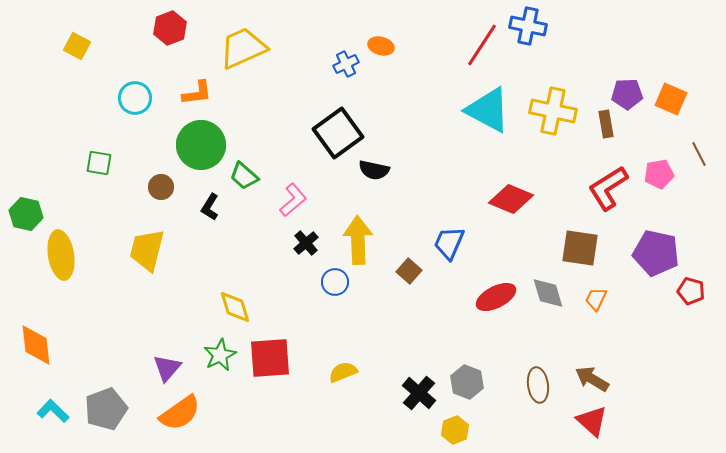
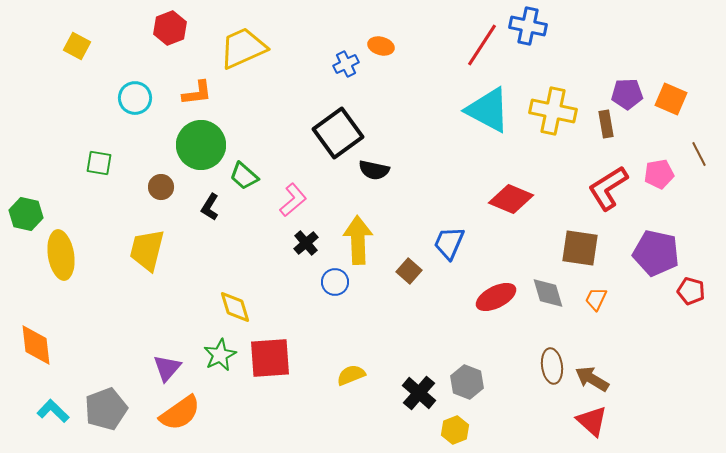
yellow semicircle at (343, 372): moved 8 px right, 3 px down
brown ellipse at (538, 385): moved 14 px right, 19 px up
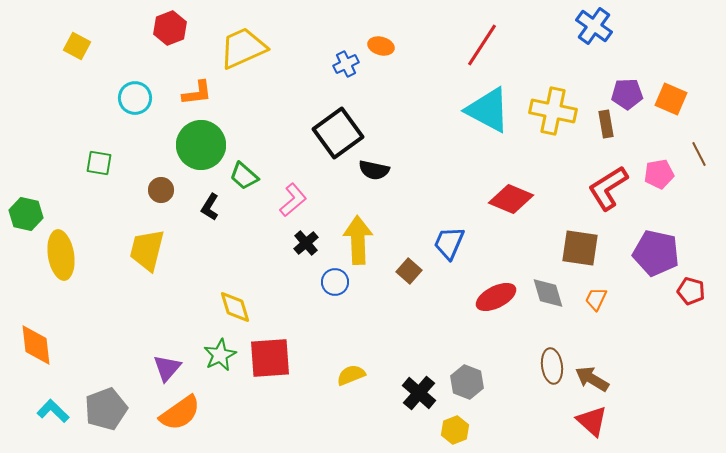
blue cross at (528, 26): moved 66 px right; rotated 24 degrees clockwise
brown circle at (161, 187): moved 3 px down
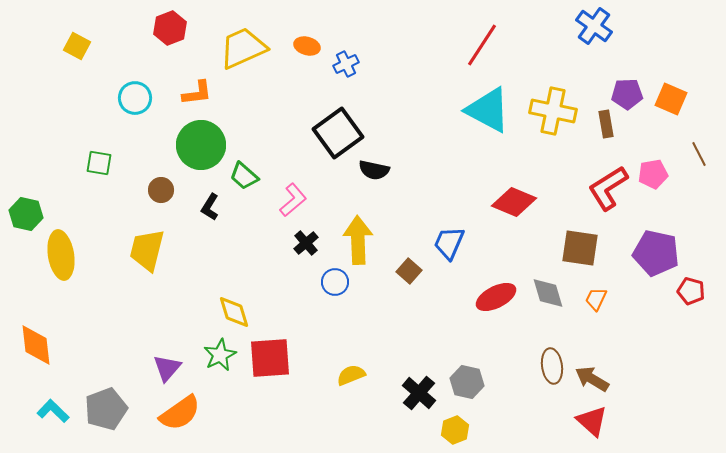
orange ellipse at (381, 46): moved 74 px left
pink pentagon at (659, 174): moved 6 px left
red diamond at (511, 199): moved 3 px right, 3 px down
yellow diamond at (235, 307): moved 1 px left, 5 px down
gray hexagon at (467, 382): rotated 8 degrees counterclockwise
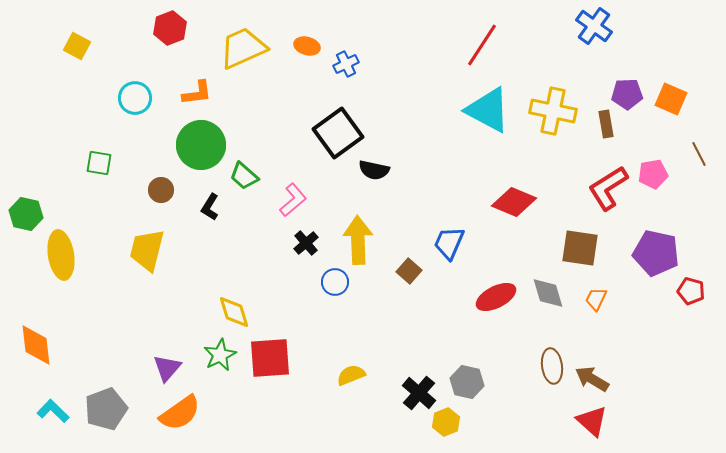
yellow hexagon at (455, 430): moved 9 px left, 8 px up
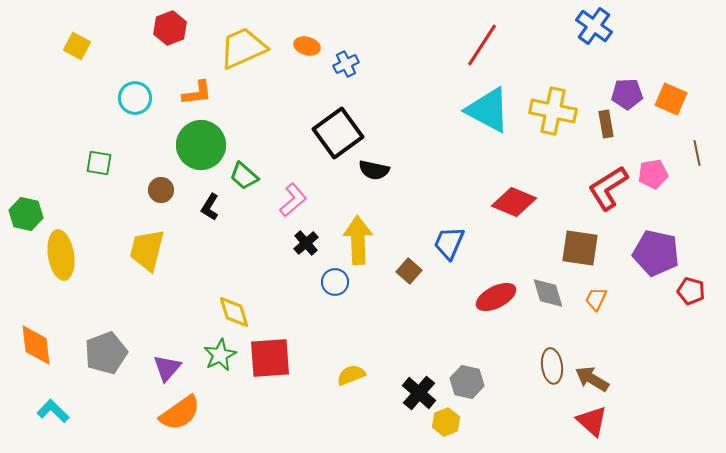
brown line at (699, 154): moved 2 px left, 1 px up; rotated 15 degrees clockwise
gray pentagon at (106, 409): moved 56 px up
